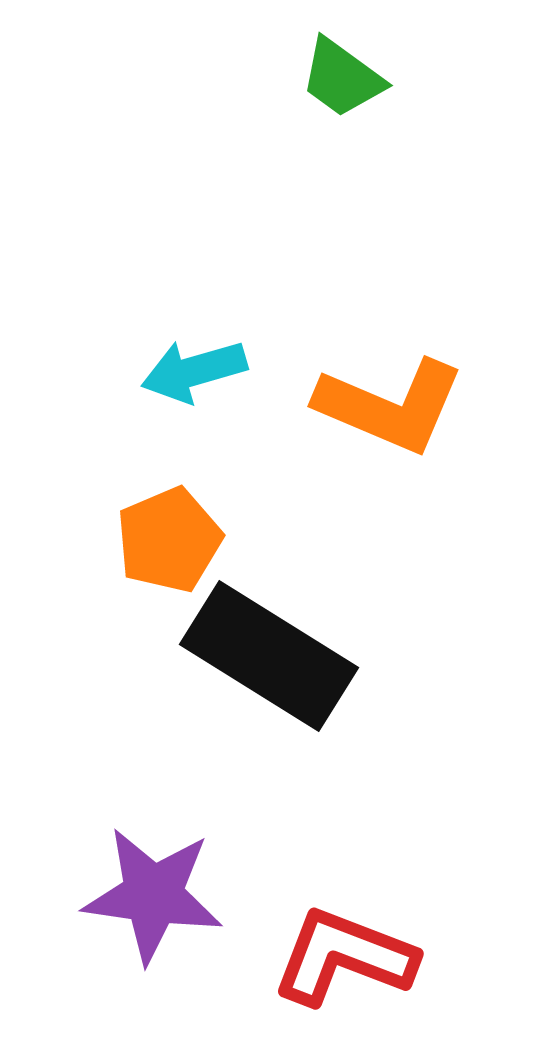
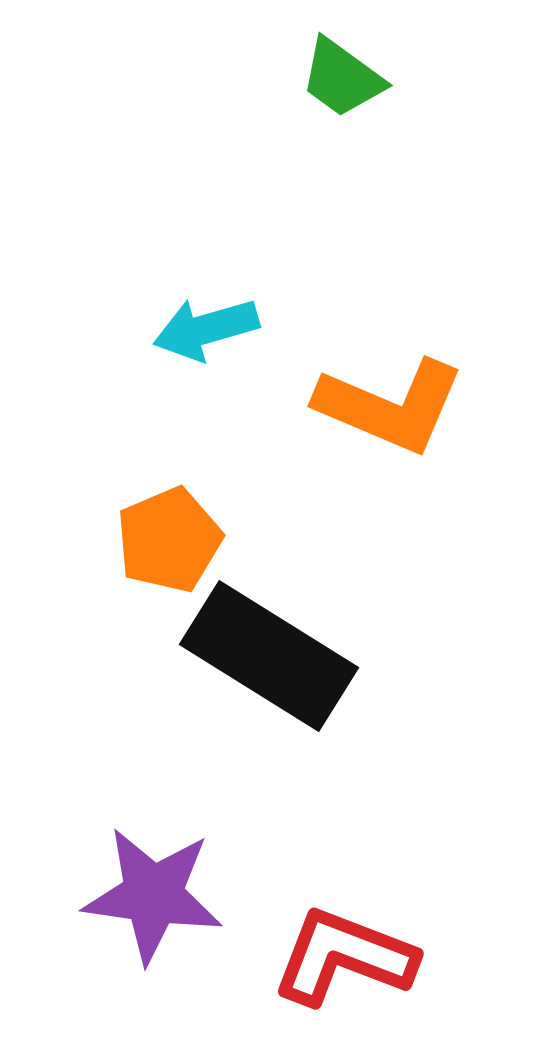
cyan arrow: moved 12 px right, 42 px up
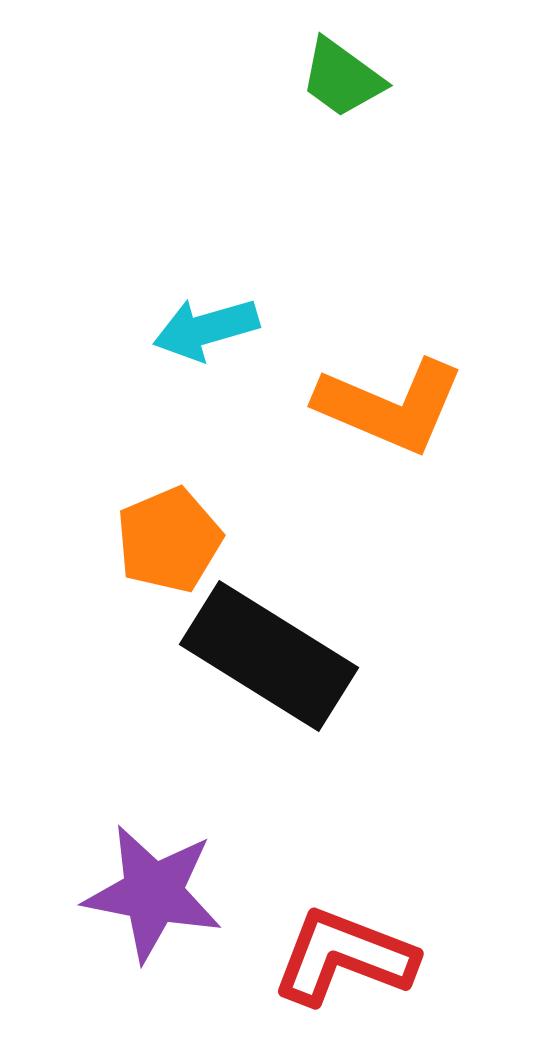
purple star: moved 2 px up; rotated 3 degrees clockwise
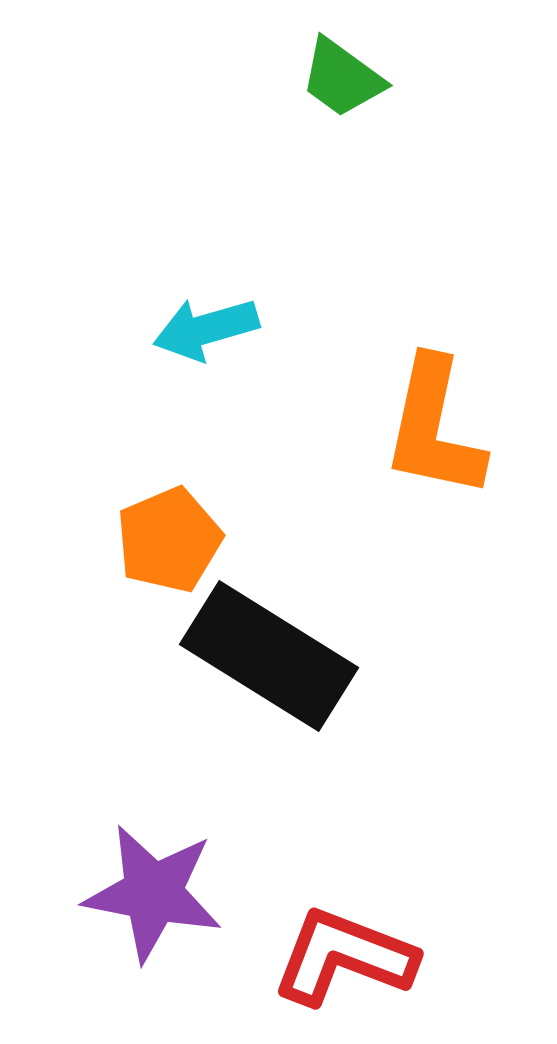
orange L-shape: moved 44 px right, 22 px down; rotated 79 degrees clockwise
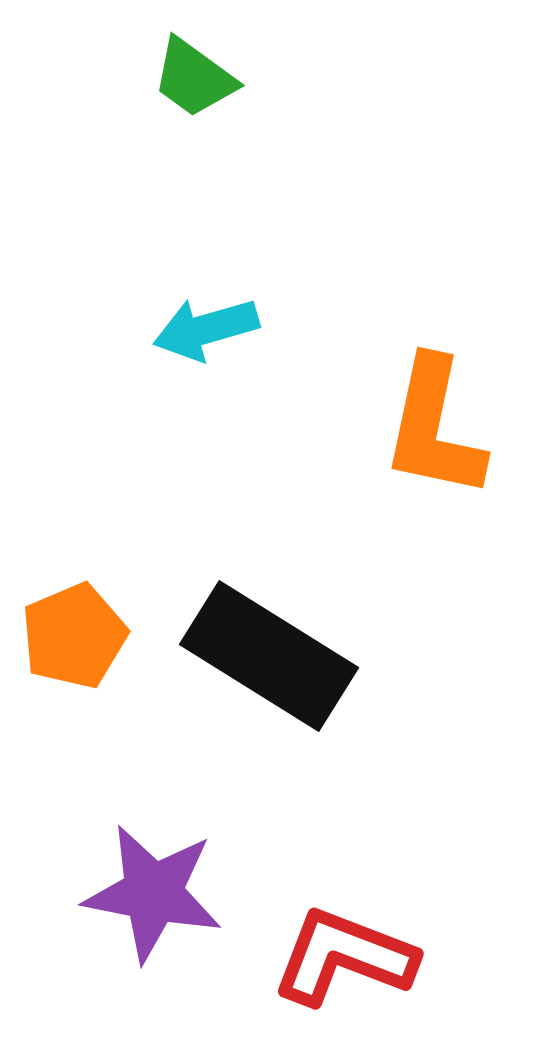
green trapezoid: moved 148 px left
orange pentagon: moved 95 px left, 96 px down
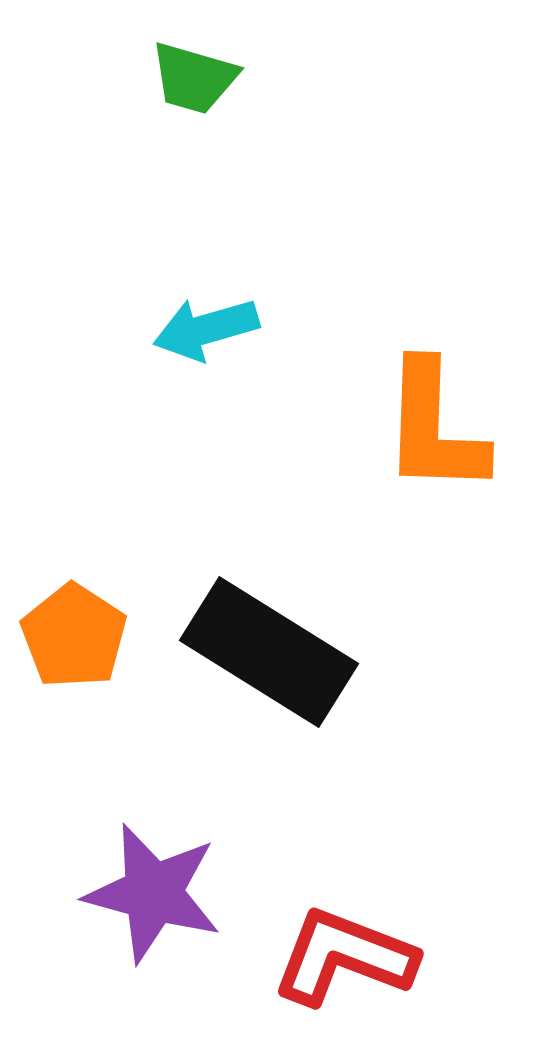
green trapezoid: rotated 20 degrees counterclockwise
orange L-shape: rotated 10 degrees counterclockwise
orange pentagon: rotated 16 degrees counterclockwise
black rectangle: moved 4 px up
purple star: rotated 4 degrees clockwise
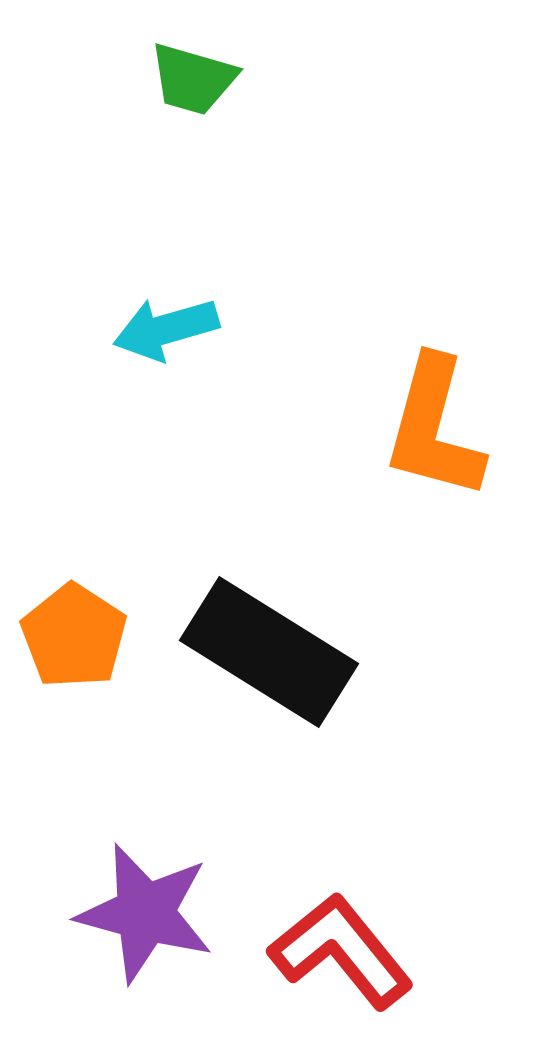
green trapezoid: moved 1 px left, 1 px down
cyan arrow: moved 40 px left
orange L-shape: rotated 13 degrees clockwise
purple star: moved 8 px left, 20 px down
red L-shape: moved 3 px left, 6 px up; rotated 30 degrees clockwise
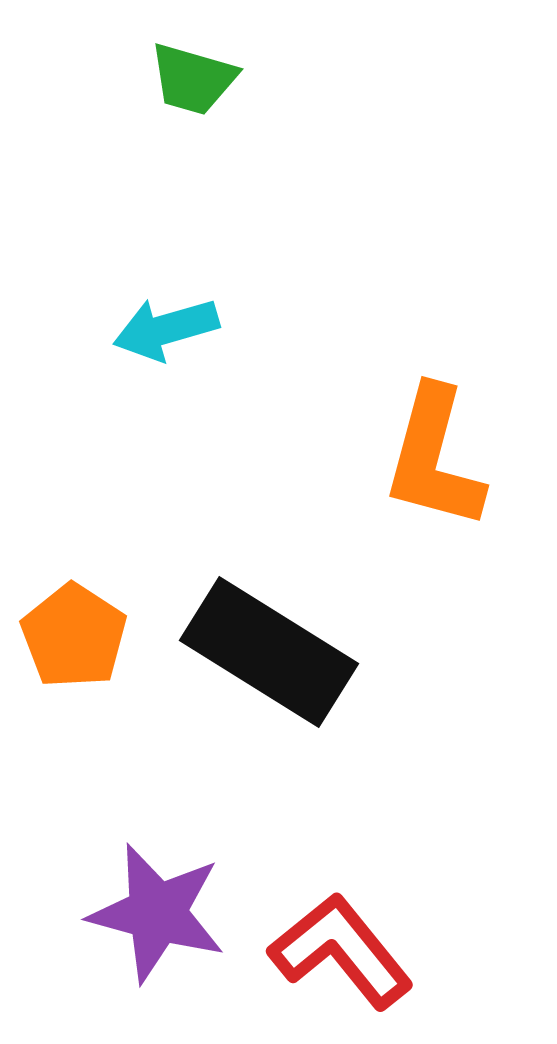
orange L-shape: moved 30 px down
purple star: moved 12 px right
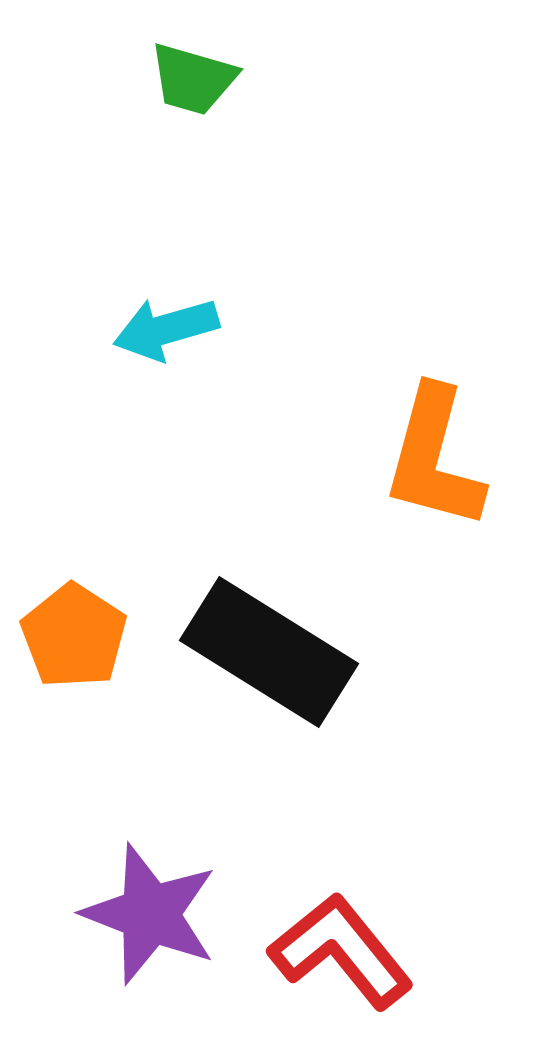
purple star: moved 7 px left, 1 px down; rotated 6 degrees clockwise
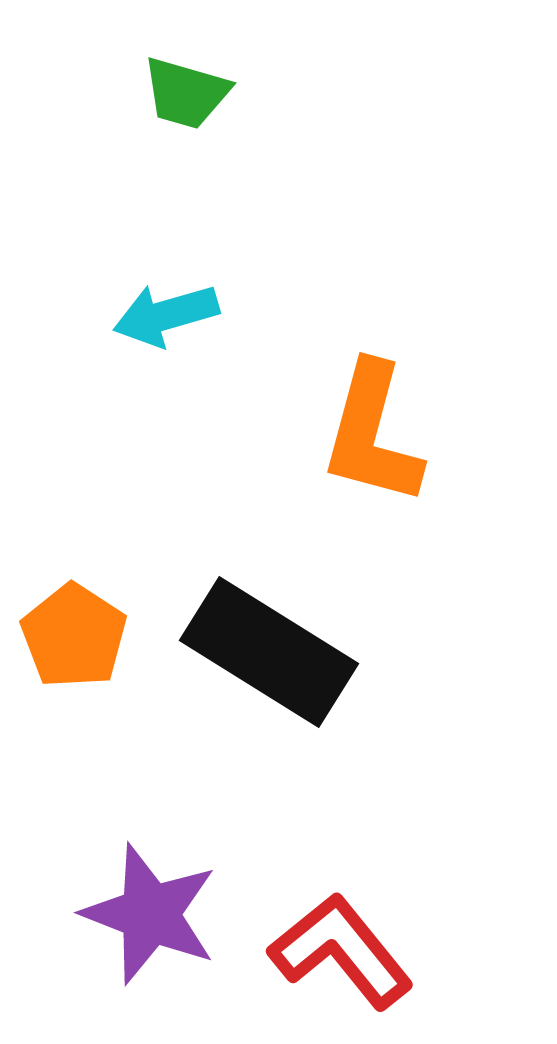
green trapezoid: moved 7 px left, 14 px down
cyan arrow: moved 14 px up
orange L-shape: moved 62 px left, 24 px up
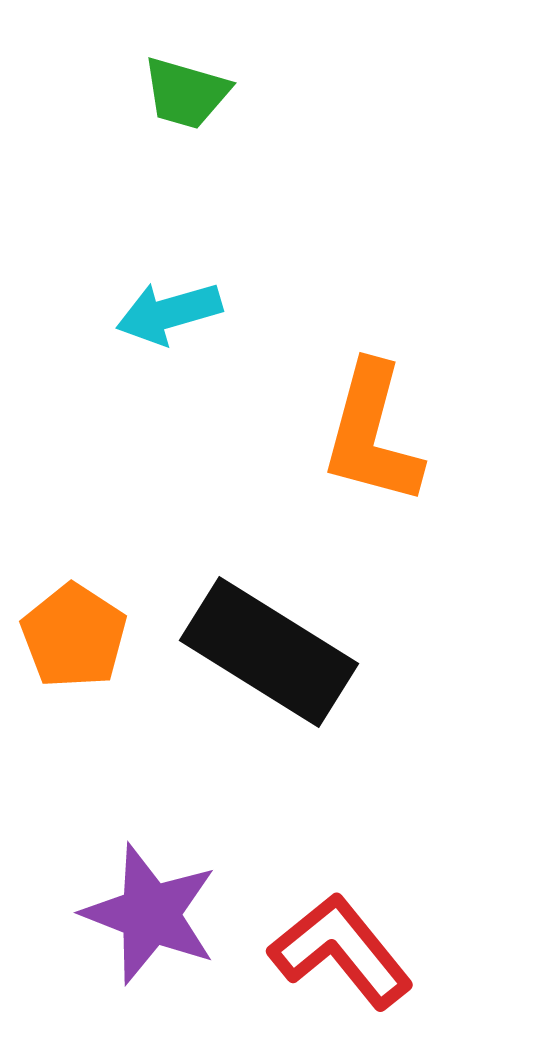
cyan arrow: moved 3 px right, 2 px up
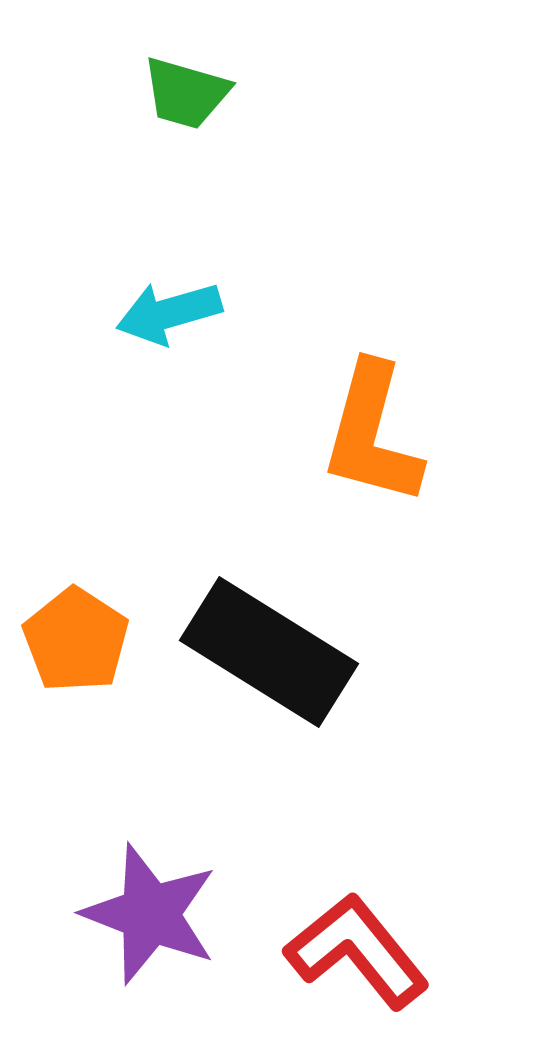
orange pentagon: moved 2 px right, 4 px down
red L-shape: moved 16 px right
